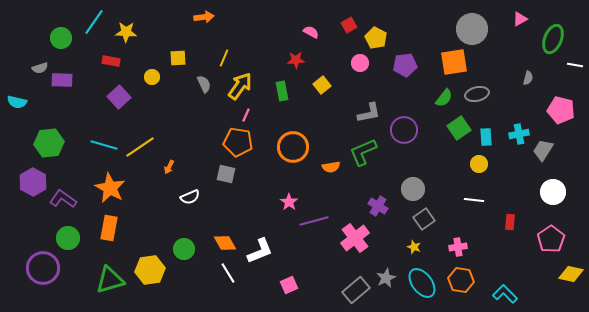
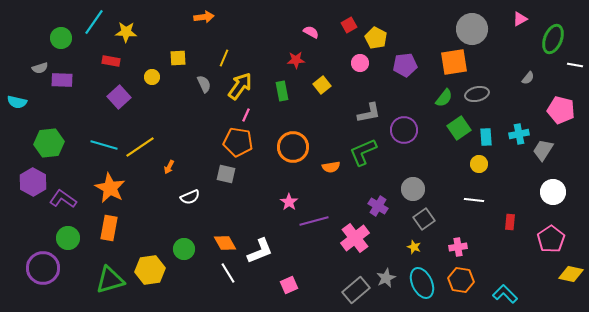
gray semicircle at (528, 78): rotated 24 degrees clockwise
cyan ellipse at (422, 283): rotated 12 degrees clockwise
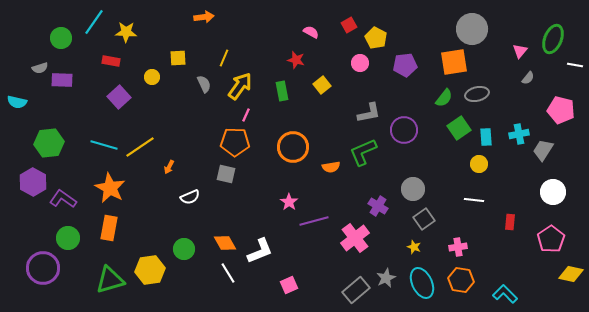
pink triangle at (520, 19): moved 32 px down; rotated 21 degrees counterclockwise
red star at (296, 60): rotated 18 degrees clockwise
orange pentagon at (238, 142): moved 3 px left; rotated 8 degrees counterclockwise
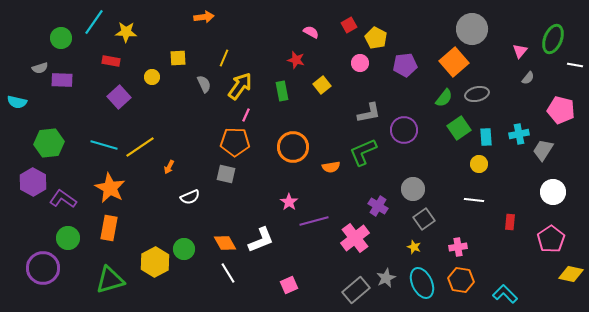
orange square at (454, 62): rotated 32 degrees counterclockwise
white L-shape at (260, 251): moved 1 px right, 11 px up
yellow hexagon at (150, 270): moved 5 px right, 8 px up; rotated 20 degrees counterclockwise
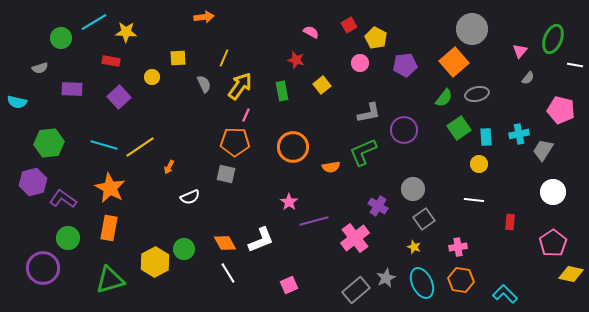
cyan line at (94, 22): rotated 24 degrees clockwise
purple rectangle at (62, 80): moved 10 px right, 9 px down
purple hexagon at (33, 182): rotated 16 degrees clockwise
pink pentagon at (551, 239): moved 2 px right, 4 px down
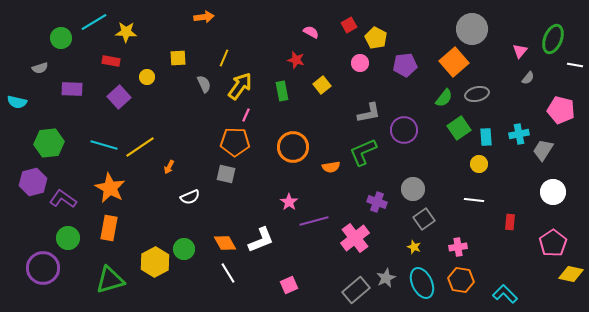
yellow circle at (152, 77): moved 5 px left
purple cross at (378, 206): moved 1 px left, 4 px up; rotated 12 degrees counterclockwise
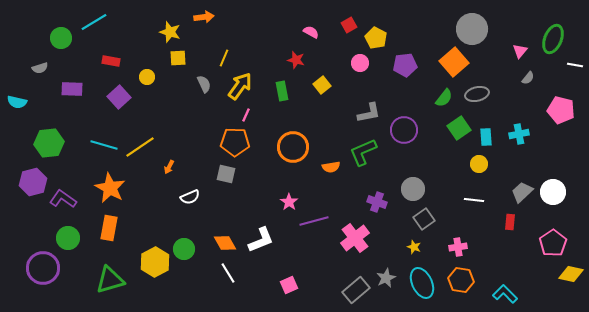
yellow star at (126, 32): moved 44 px right; rotated 15 degrees clockwise
gray trapezoid at (543, 150): moved 21 px left, 42 px down; rotated 15 degrees clockwise
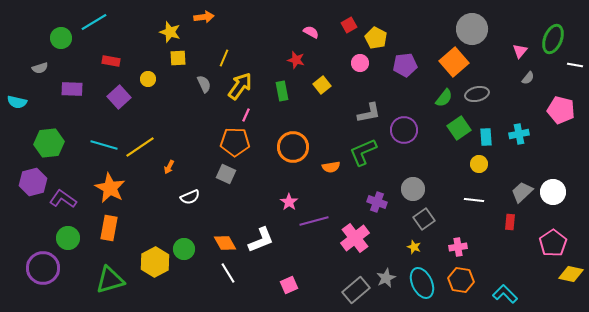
yellow circle at (147, 77): moved 1 px right, 2 px down
gray square at (226, 174): rotated 12 degrees clockwise
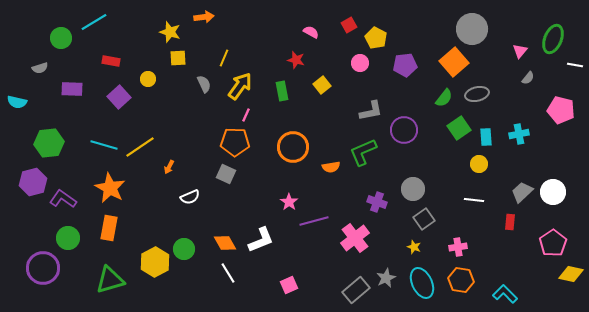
gray L-shape at (369, 113): moved 2 px right, 2 px up
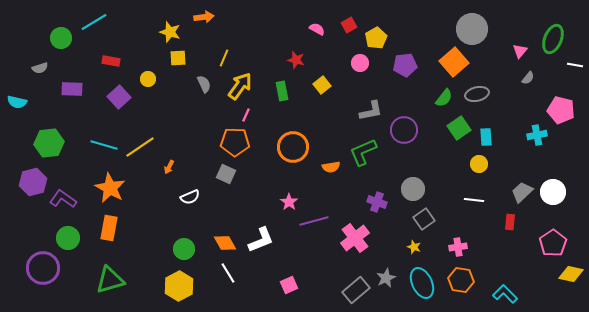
pink semicircle at (311, 32): moved 6 px right, 3 px up
yellow pentagon at (376, 38): rotated 15 degrees clockwise
cyan cross at (519, 134): moved 18 px right, 1 px down
yellow hexagon at (155, 262): moved 24 px right, 24 px down
